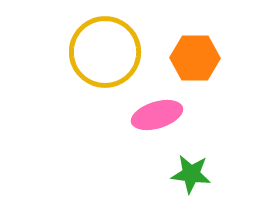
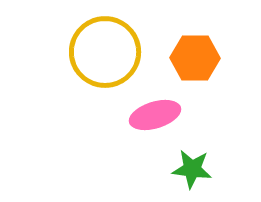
pink ellipse: moved 2 px left
green star: moved 1 px right, 5 px up
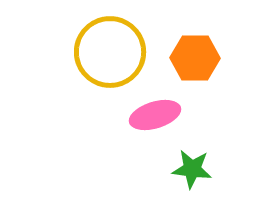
yellow circle: moved 5 px right
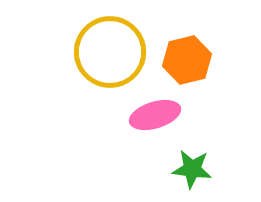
orange hexagon: moved 8 px left, 2 px down; rotated 15 degrees counterclockwise
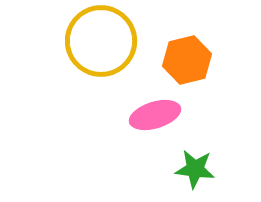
yellow circle: moved 9 px left, 11 px up
green star: moved 3 px right
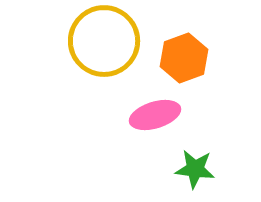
yellow circle: moved 3 px right
orange hexagon: moved 3 px left, 2 px up; rotated 6 degrees counterclockwise
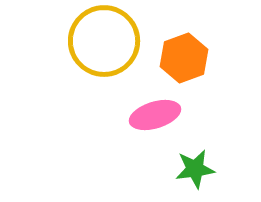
green star: rotated 15 degrees counterclockwise
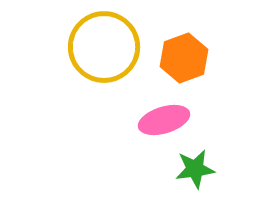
yellow circle: moved 6 px down
pink ellipse: moved 9 px right, 5 px down
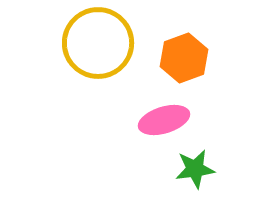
yellow circle: moved 6 px left, 4 px up
